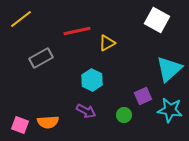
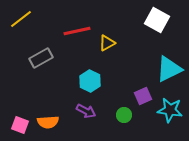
cyan triangle: rotated 16 degrees clockwise
cyan hexagon: moved 2 px left, 1 px down
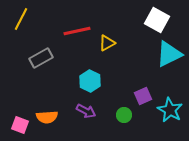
yellow line: rotated 25 degrees counterclockwise
cyan triangle: moved 15 px up
cyan star: rotated 20 degrees clockwise
orange semicircle: moved 1 px left, 5 px up
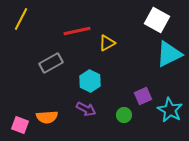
gray rectangle: moved 10 px right, 5 px down
purple arrow: moved 2 px up
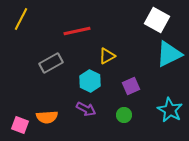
yellow triangle: moved 13 px down
purple square: moved 12 px left, 10 px up
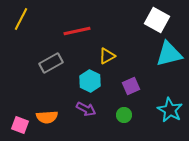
cyan triangle: rotated 12 degrees clockwise
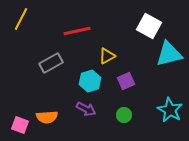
white square: moved 8 px left, 6 px down
cyan hexagon: rotated 15 degrees clockwise
purple square: moved 5 px left, 5 px up
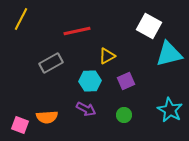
cyan hexagon: rotated 15 degrees clockwise
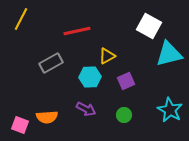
cyan hexagon: moved 4 px up
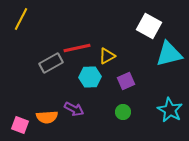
red line: moved 17 px down
purple arrow: moved 12 px left
green circle: moved 1 px left, 3 px up
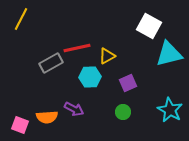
purple square: moved 2 px right, 2 px down
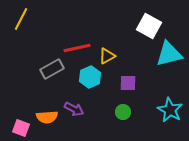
gray rectangle: moved 1 px right, 6 px down
cyan hexagon: rotated 20 degrees counterclockwise
purple square: rotated 24 degrees clockwise
pink square: moved 1 px right, 3 px down
